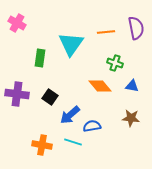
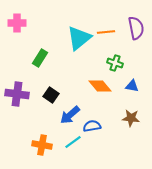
pink cross: rotated 30 degrees counterclockwise
cyan triangle: moved 8 px right, 6 px up; rotated 16 degrees clockwise
green rectangle: rotated 24 degrees clockwise
black square: moved 1 px right, 2 px up
cyan line: rotated 54 degrees counterclockwise
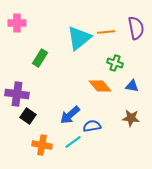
black square: moved 23 px left, 21 px down
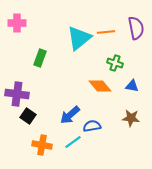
green rectangle: rotated 12 degrees counterclockwise
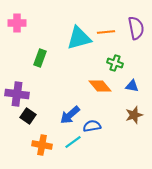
cyan triangle: rotated 24 degrees clockwise
brown star: moved 3 px right, 3 px up; rotated 24 degrees counterclockwise
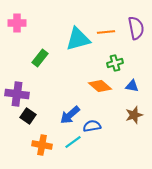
cyan triangle: moved 1 px left, 1 px down
green rectangle: rotated 18 degrees clockwise
green cross: rotated 35 degrees counterclockwise
orange diamond: rotated 10 degrees counterclockwise
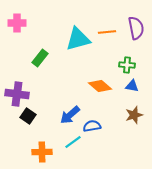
orange line: moved 1 px right
green cross: moved 12 px right, 2 px down; rotated 21 degrees clockwise
orange cross: moved 7 px down; rotated 12 degrees counterclockwise
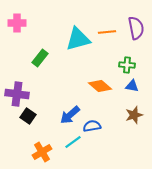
orange cross: rotated 30 degrees counterclockwise
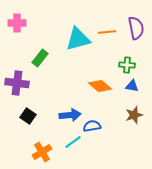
purple cross: moved 11 px up
blue arrow: rotated 145 degrees counterclockwise
